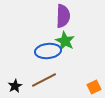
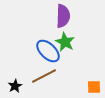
green star: moved 1 px down
blue ellipse: rotated 50 degrees clockwise
brown line: moved 4 px up
orange square: rotated 24 degrees clockwise
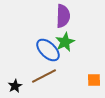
green star: rotated 18 degrees clockwise
blue ellipse: moved 1 px up
orange square: moved 7 px up
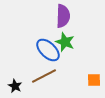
green star: rotated 24 degrees counterclockwise
black star: rotated 16 degrees counterclockwise
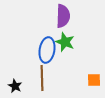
blue ellipse: moved 1 px left; rotated 55 degrees clockwise
brown line: moved 2 px left, 2 px down; rotated 65 degrees counterclockwise
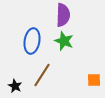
purple semicircle: moved 1 px up
green star: moved 1 px left, 1 px up
blue ellipse: moved 15 px left, 9 px up
brown line: moved 3 px up; rotated 35 degrees clockwise
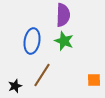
black star: rotated 24 degrees clockwise
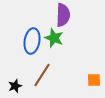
green star: moved 10 px left, 3 px up
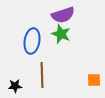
purple semicircle: rotated 70 degrees clockwise
green star: moved 7 px right, 4 px up
brown line: rotated 35 degrees counterclockwise
black star: rotated 16 degrees clockwise
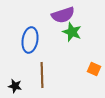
green star: moved 11 px right, 2 px up
blue ellipse: moved 2 px left, 1 px up
orange square: moved 11 px up; rotated 24 degrees clockwise
black star: rotated 16 degrees clockwise
